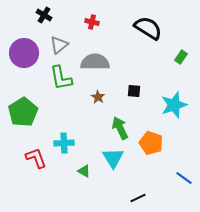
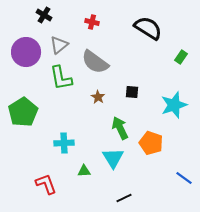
purple circle: moved 2 px right, 1 px up
gray semicircle: rotated 144 degrees counterclockwise
black square: moved 2 px left, 1 px down
red L-shape: moved 10 px right, 26 px down
green triangle: rotated 32 degrees counterclockwise
black line: moved 14 px left
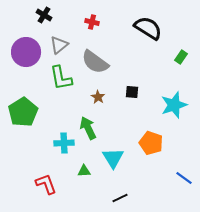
green arrow: moved 32 px left
black line: moved 4 px left
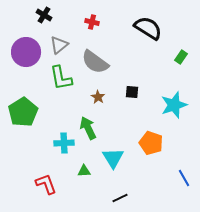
blue line: rotated 24 degrees clockwise
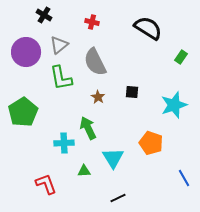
gray semicircle: rotated 28 degrees clockwise
black line: moved 2 px left
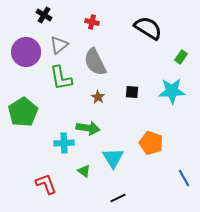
cyan star: moved 2 px left, 14 px up; rotated 16 degrees clockwise
green arrow: rotated 125 degrees clockwise
green triangle: rotated 40 degrees clockwise
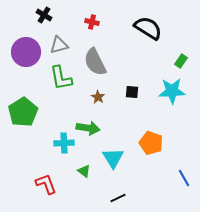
gray triangle: rotated 24 degrees clockwise
green rectangle: moved 4 px down
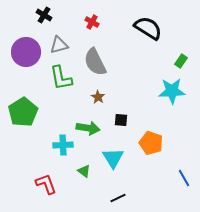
red cross: rotated 16 degrees clockwise
black square: moved 11 px left, 28 px down
cyan cross: moved 1 px left, 2 px down
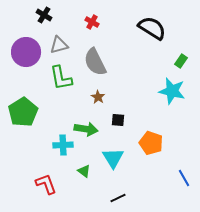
black semicircle: moved 4 px right
cyan star: rotated 16 degrees clockwise
black square: moved 3 px left
green arrow: moved 2 px left, 1 px down
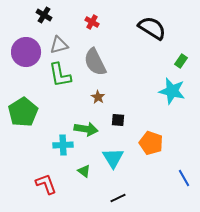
green L-shape: moved 1 px left, 3 px up
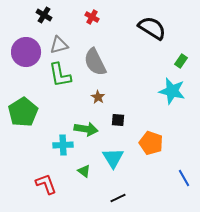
red cross: moved 5 px up
